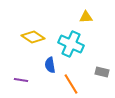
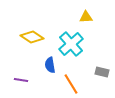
yellow diamond: moved 1 px left
cyan cross: rotated 25 degrees clockwise
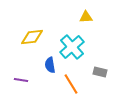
yellow diamond: rotated 40 degrees counterclockwise
cyan cross: moved 1 px right, 3 px down
gray rectangle: moved 2 px left
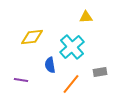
gray rectangle: rotated 24 degrees counterclockwise
orange line: rotated 70 degrees clockwise
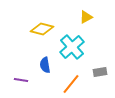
yellow triangle: rotated 24 degrees counterclockwise
yellow diamond: moved 10 px right, 8 px up; rotated 20 degrees clockwise
blue semicircle: moved 5 px left
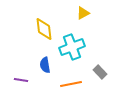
yellow triangle: moved 3 px left, 4 px up
yellow diamond: moved 2 px right; rotated 70 degrees clockwise
cyan cross: rotated 20 degrees clockwise
gray rectangle: rotated 56 degrees clockwise
orange line: rotated 40 degrees clockwise
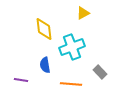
orange line: rotated 15 degrees clockwise
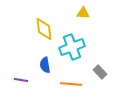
yellow triangle: rotated 32 degrees clockwise
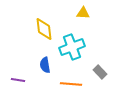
purple line: moved 3 px left
